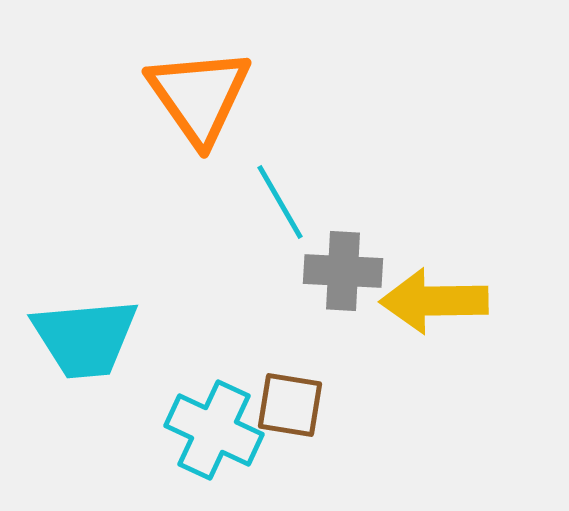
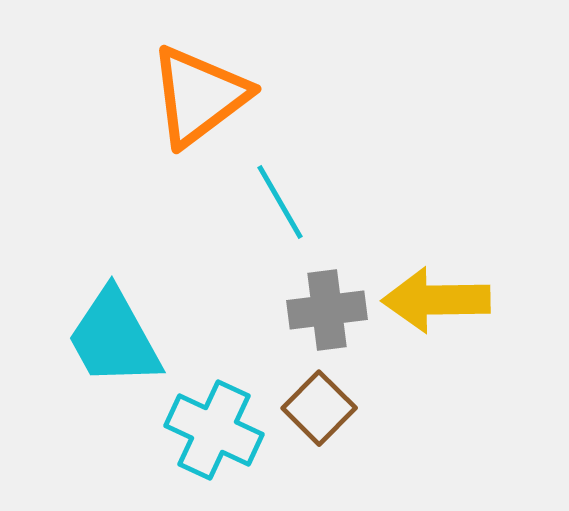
orange triangle: rotated 28 degrees clockwise
gray cross: moved 16 px left, 39 px down; rotated 10 degrees counterclockwise
yellow arrow: moved 2 px right, 1 px up
cyan trapezoid: moved 29 px right; rotated 66 degrees clockwise
brown square: moved 29 px right, 3 px down; rotated 36 degrees clockwise
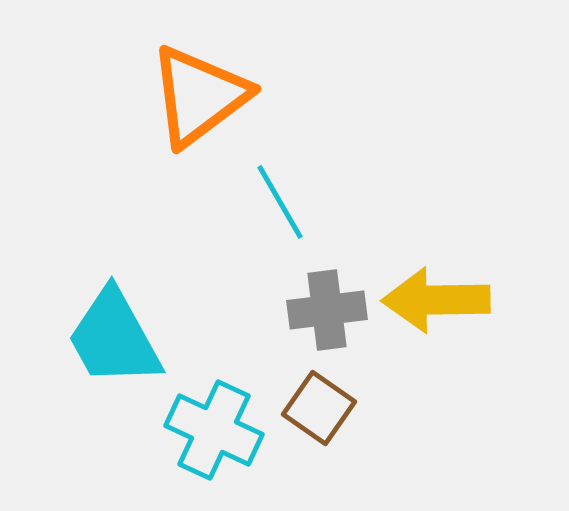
brown square: rotated 10 degrees counterclockwise
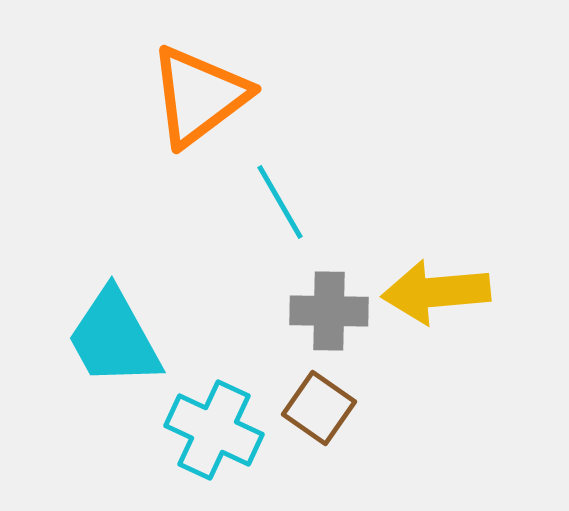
yellow arrow: moved 8 px up; rotated 4 degrees counterclockwise
gray cross: moved 2 px right, 1 px down; rotated 8 degrees clockwise
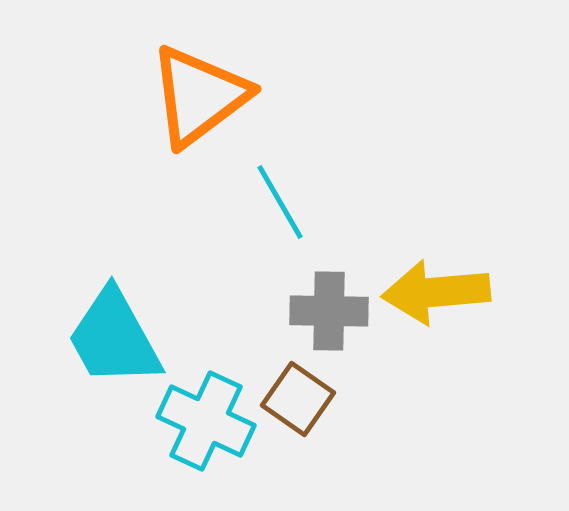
brown square: moved 21 px left, 9 px up
cyan cross: moved 8 px left, 9 px up
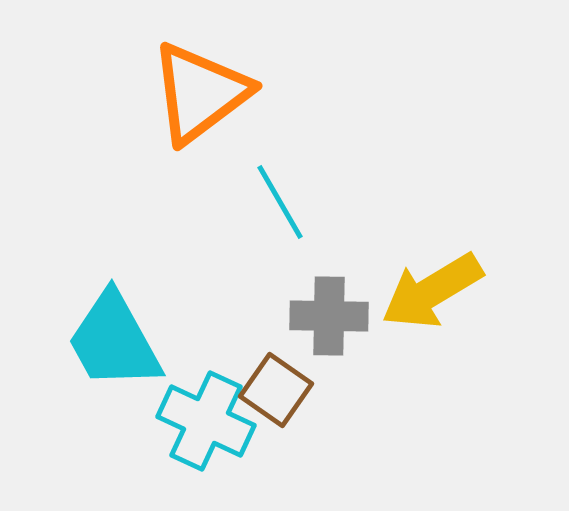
orange triangle: moved 1 px right, 3 px up
yellow arrow: moved 4 px left, 1 px up; rotated 26 degrees counterclockwise
gray cross: moved 5 px down
cyan trapezoid: moved 3 px down
brown square: moved 22 px left, 9 px up
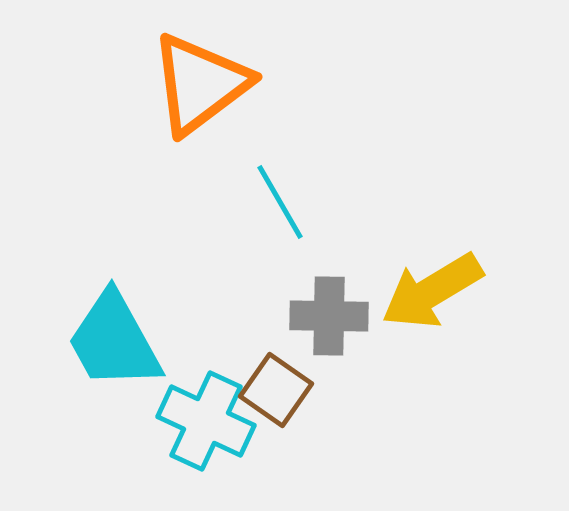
orange triangle: moved 9 px up
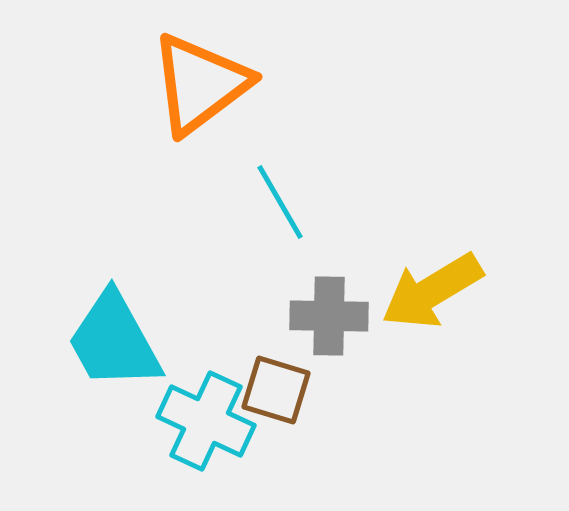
brown square: rotated 18 degrees counterclockwise
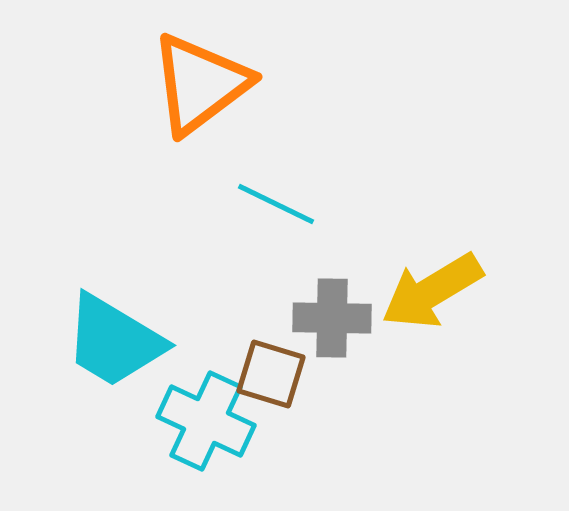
cyan line: moved 4 px left, 2 px down; rotated 34 degrees counterclockwise
gray cross: moved 3 px right, 2 px down
cyan trapezoid: rotated 30 degrees counterclockwise
brown square: moved 5 px left, 16 px up
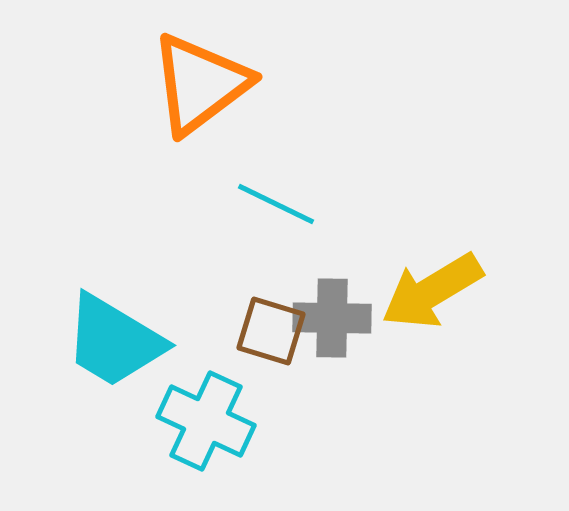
brown square: moved 43 px up
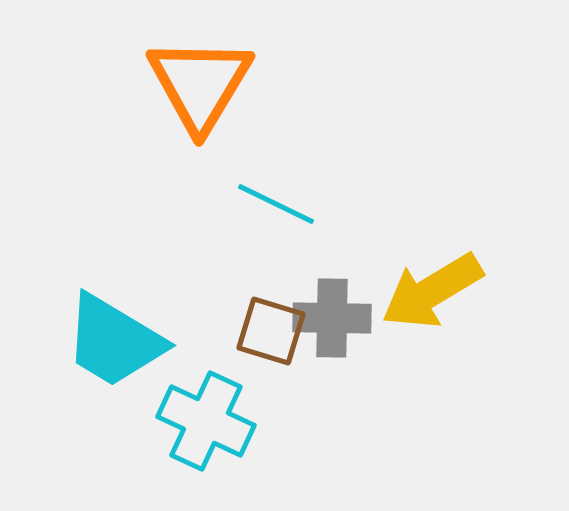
orange triangle: rotated 22 degrees counterclockwise
